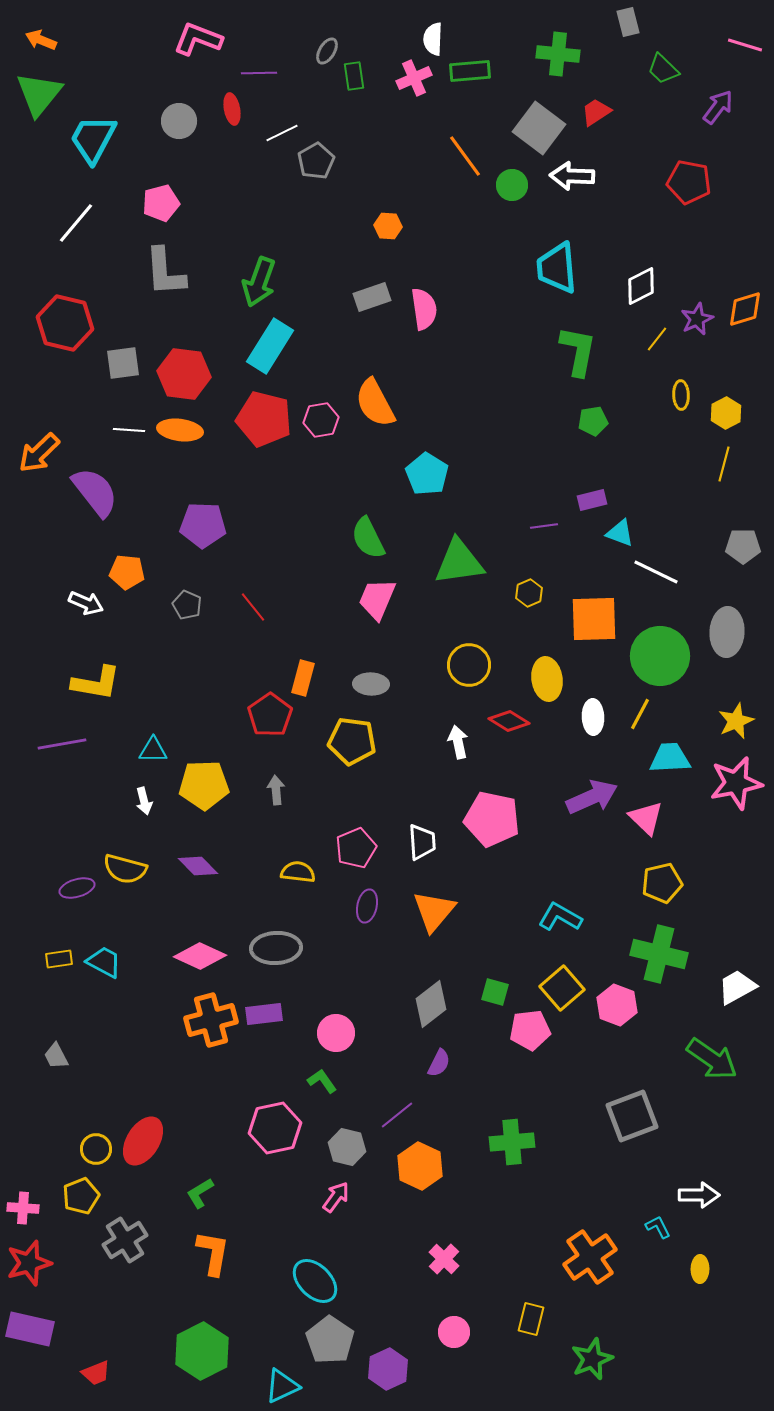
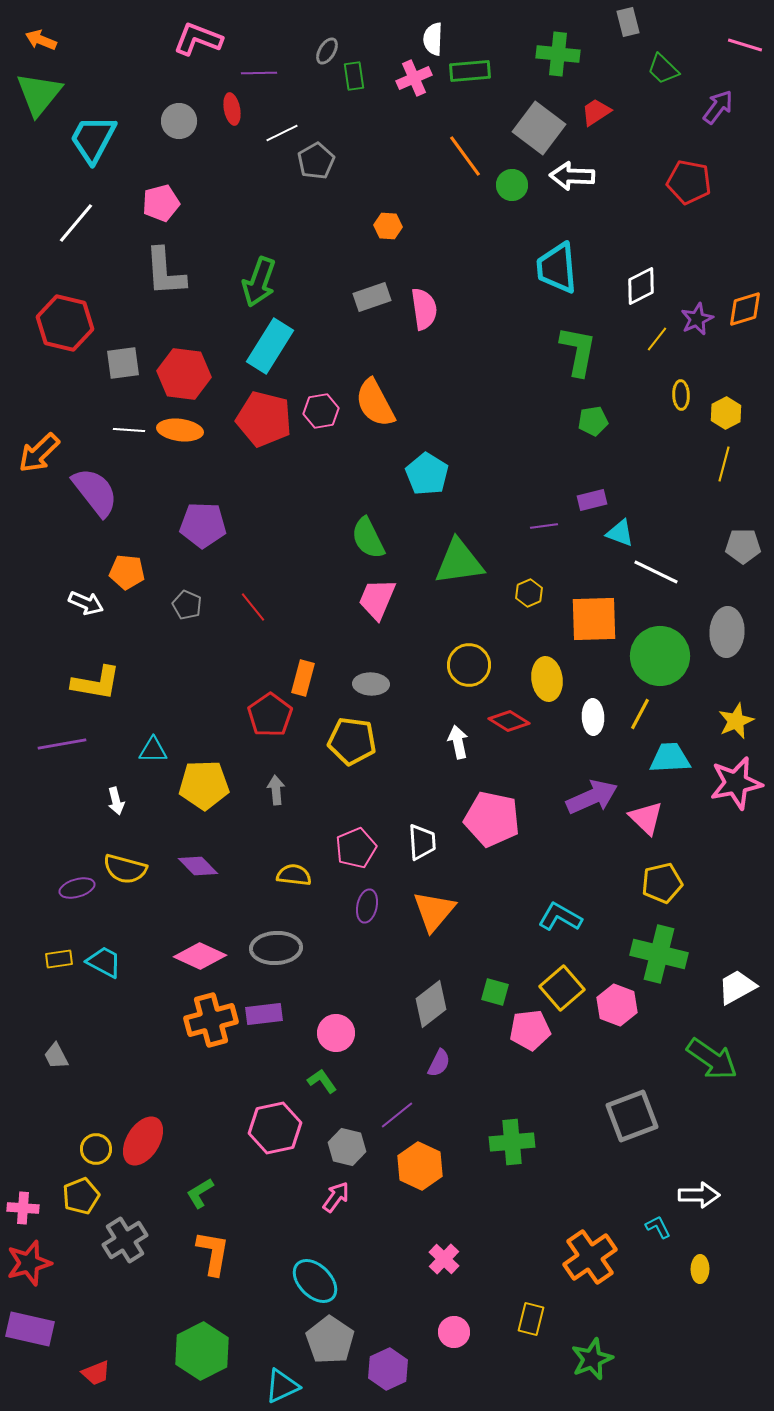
pink hexagon at (321, 420): moved 9 px up
white arrow at (144, 801): moved 28 px left
yellow semicircle at (298, 872): moved 4 px left, 3 px down
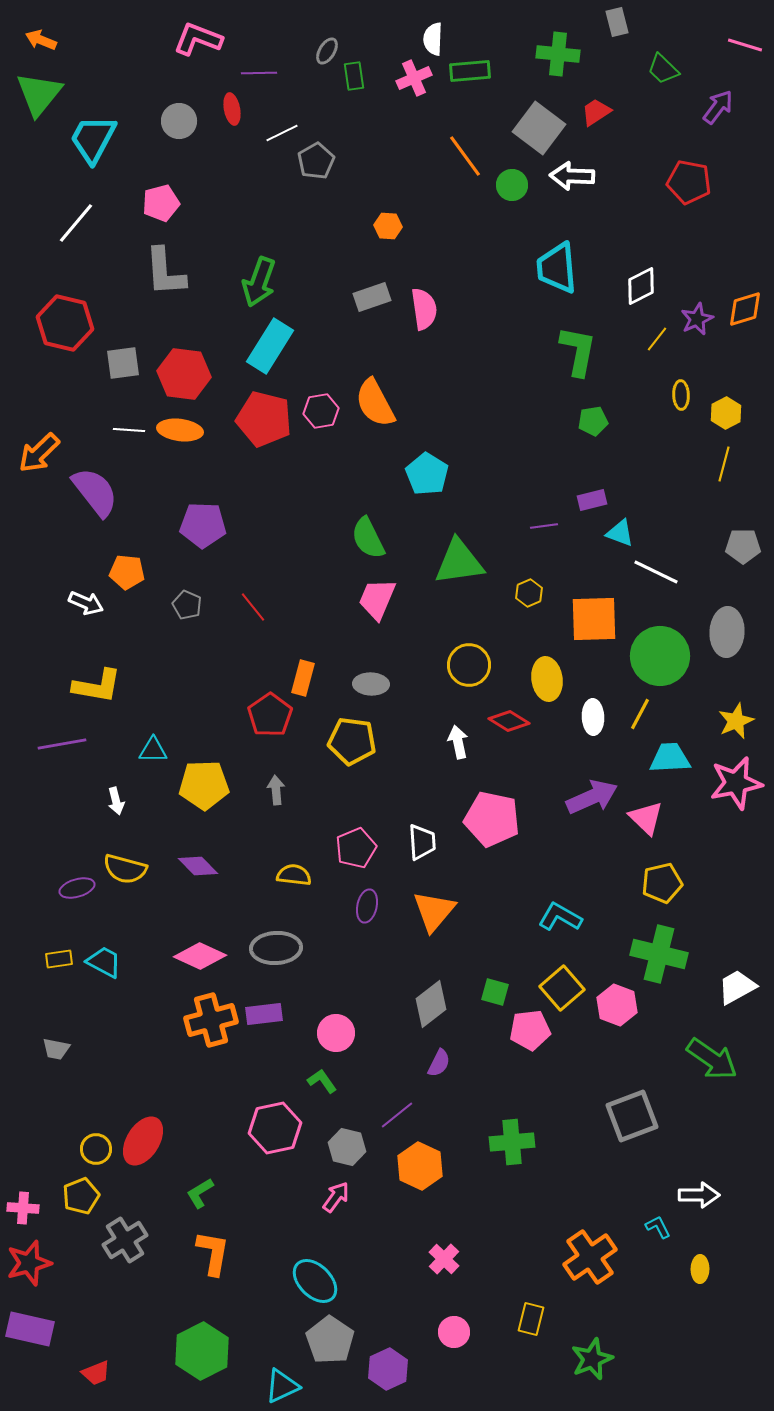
gray rectangle at (628, 22): moved 11 px left
yellow L-shape at (96, 683): moved 1 px right, 3 px down
gray trapezoid at (56, 1056): moved 7 px up; rotated 52 degrees counterclockwise
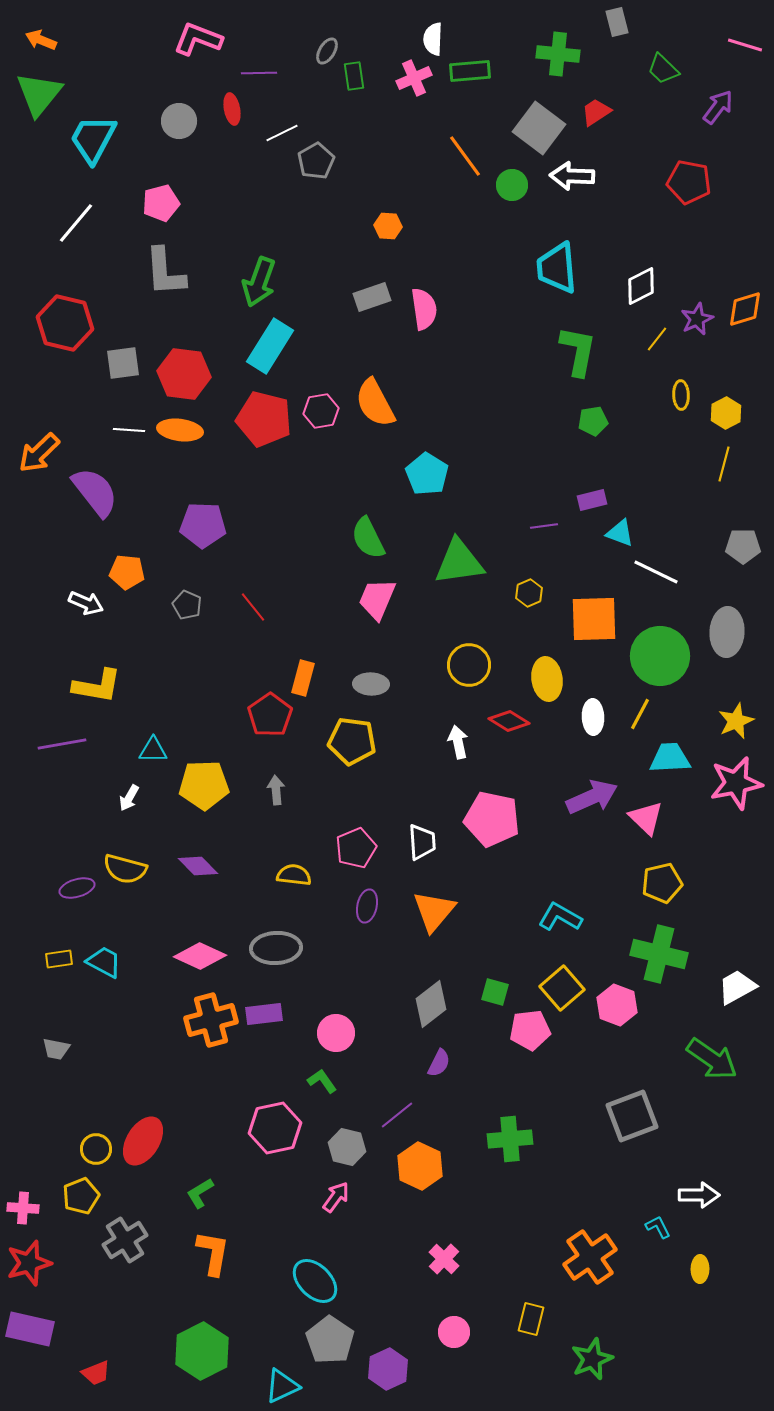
white arrow at (116, 801): moved 13 px right, 3 px up; rotated 44 degrees clockwise
green cross at (512, 1142): moved 2 px left, 3 px up
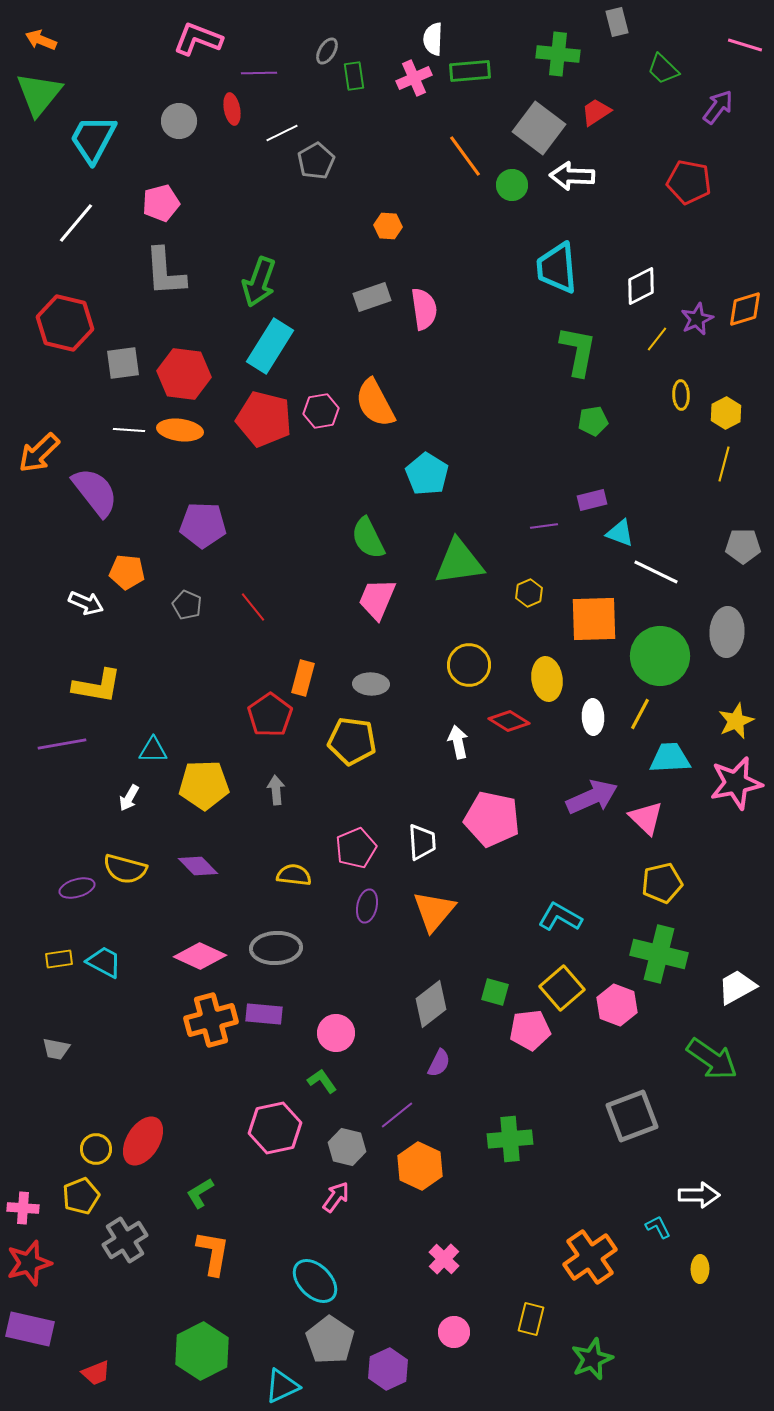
purple rectangle at (264, 1014): rotated 12 degrees clockwise
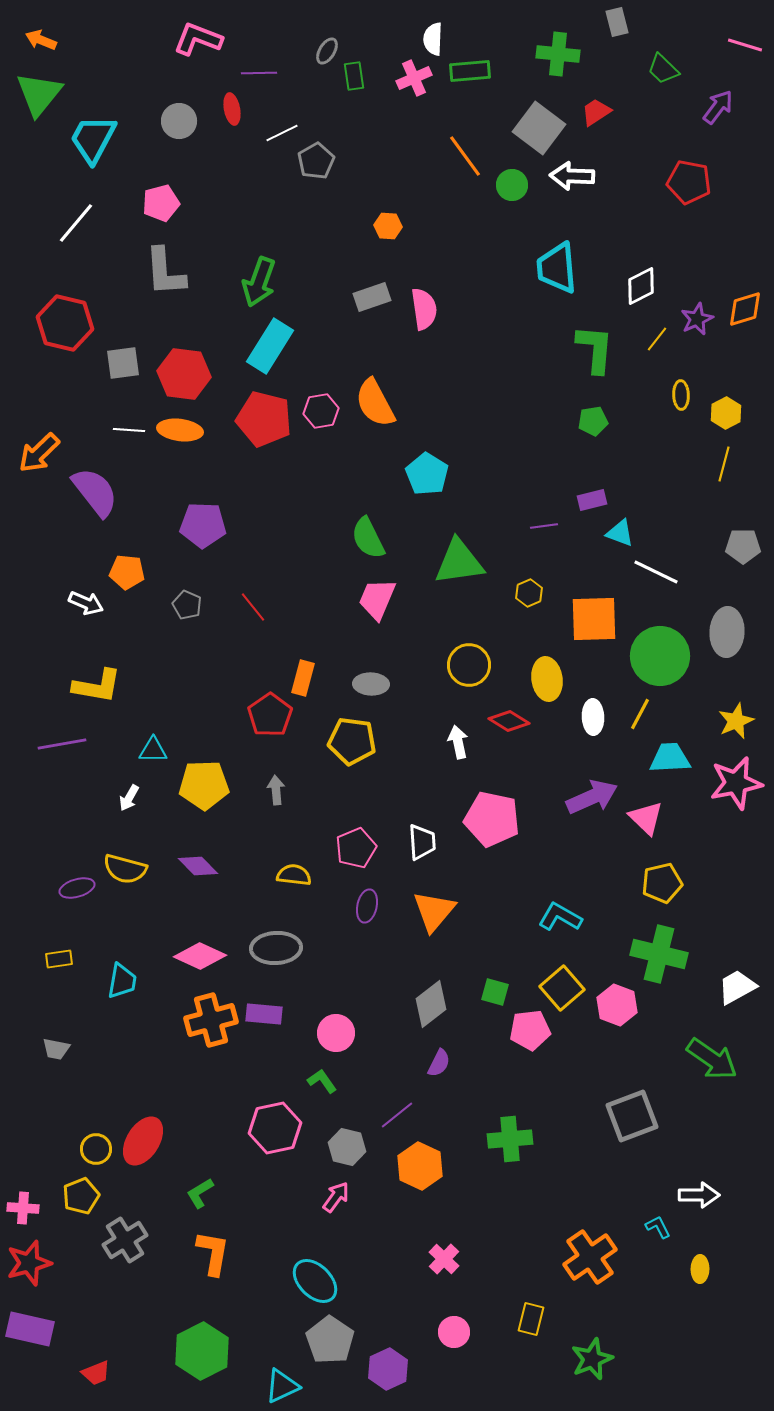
green L-shape at (578, 351): moved 17 px right, 2 px up; rotated 6 degrees counterclockwise
cyan trapezoid at (104, 962): moved 18 px right, 19 px down; rotated 72 degrees clockwise
